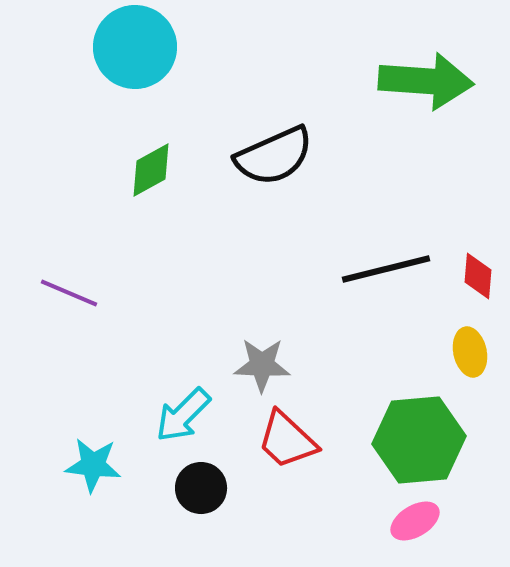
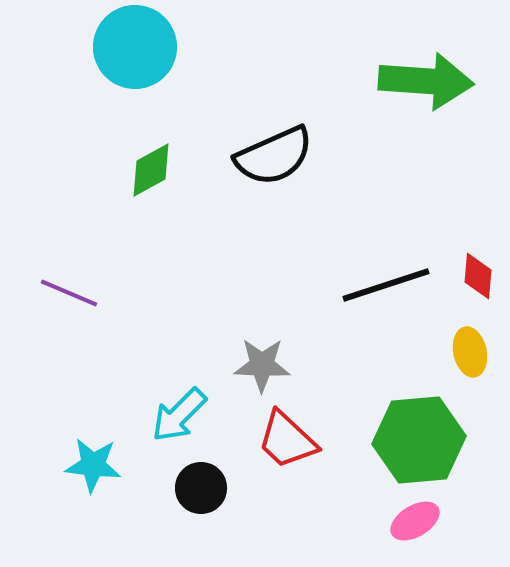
black line: moved 16 px down; rotated 4 degrees counterclockwise
cyan arrow: moved 4 px left
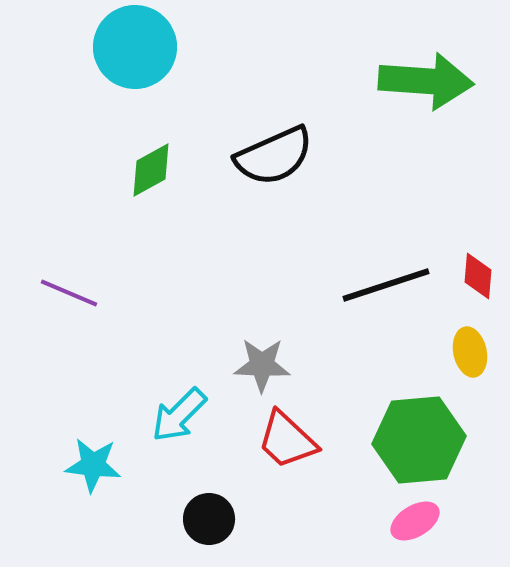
black circle: moved 8 px right, 31 px down
